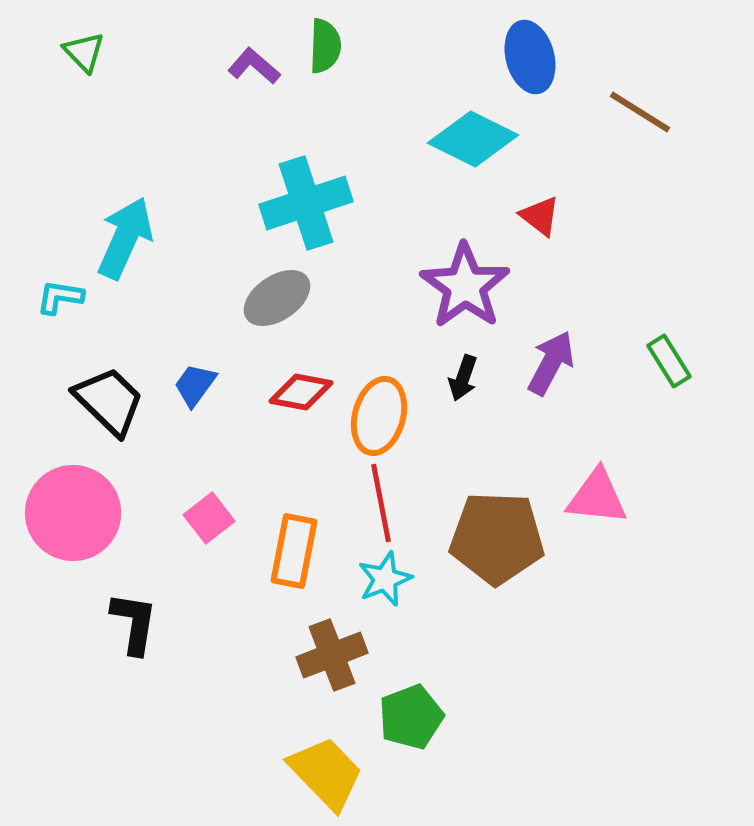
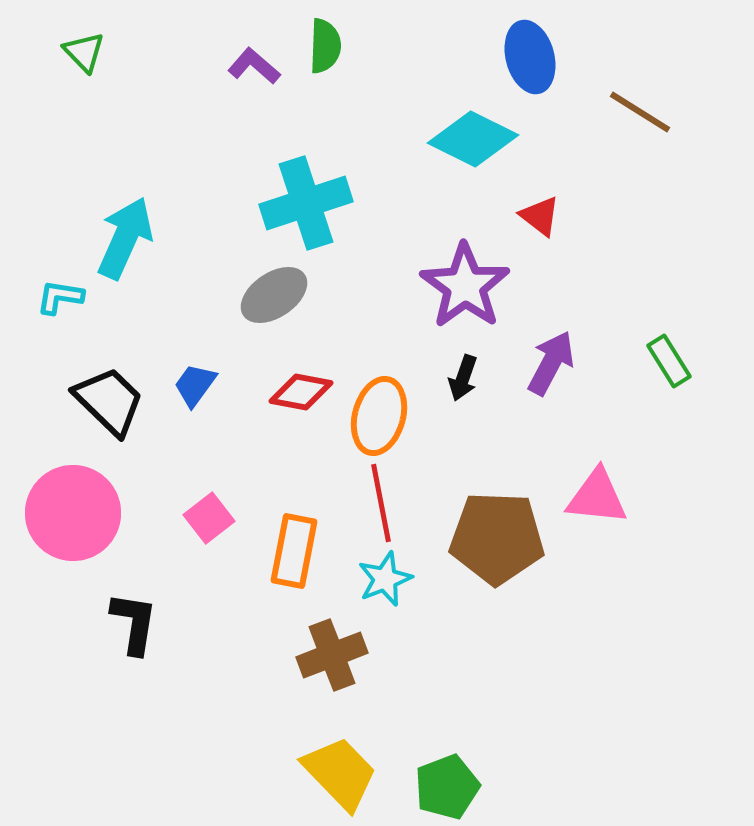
gray ellipse: moved 3 px left, 3 px up
green pentagon: moved 36 px right, 70 px down
yellow trapezoid: moved 14 px right
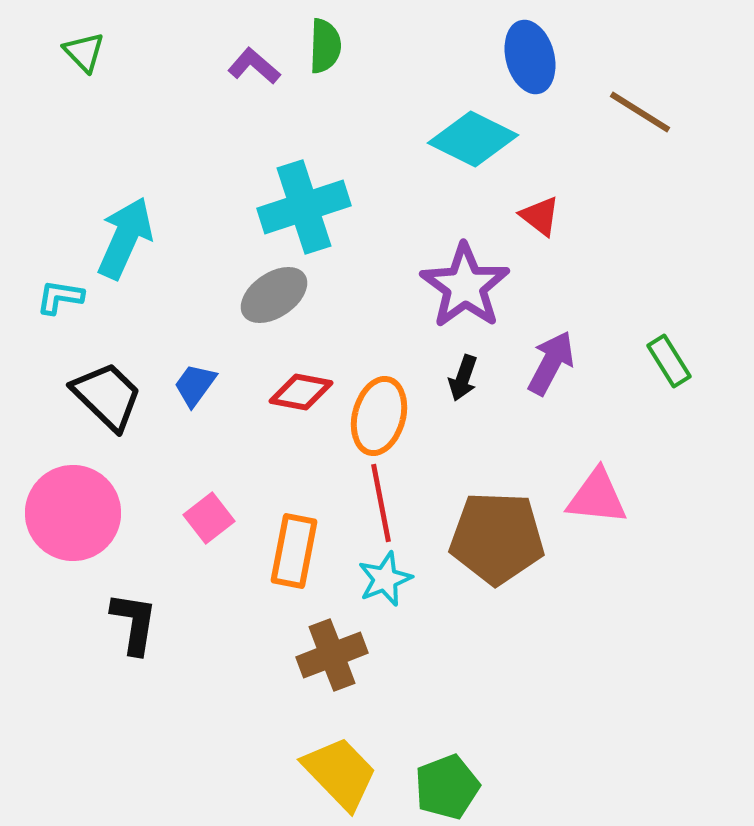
cyan cross: moved 2 px left, 4 px down
black trapezoid: moved 2 px left, 5 px up
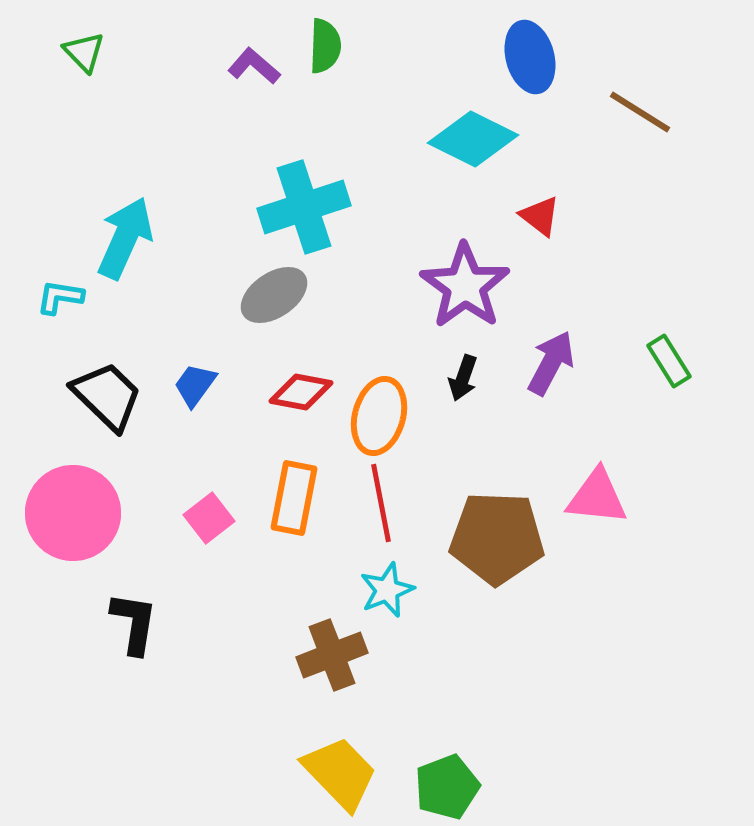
orange rectangle: moved 53 px up
cyan star: moved 2 px right, 11 px down
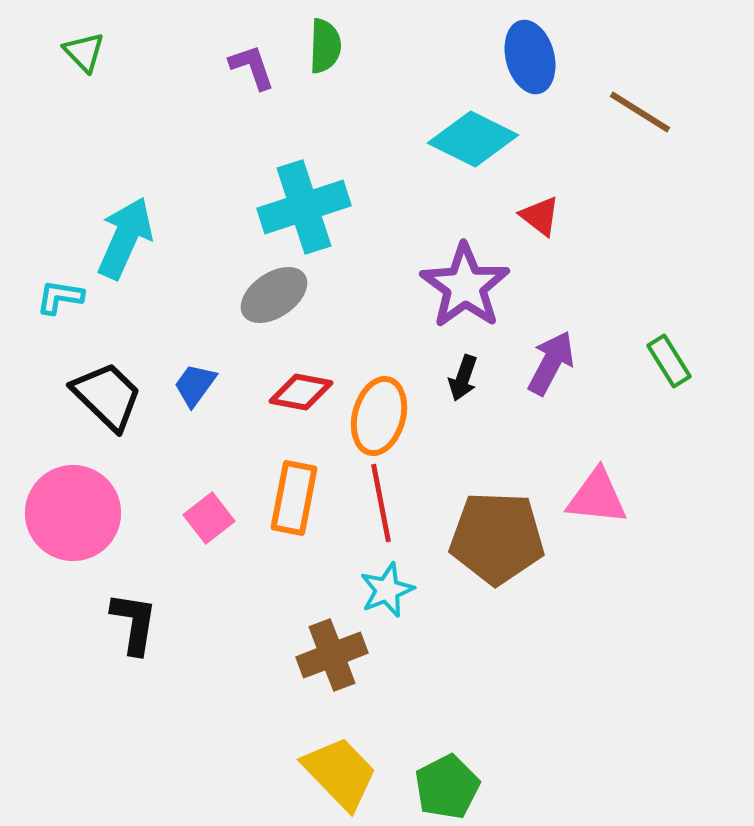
purple L-shape: moved 2 px left, 1 px down; rotated 30 degrees clockwise
green pentagon: rotated 6 degrees counterclockwise
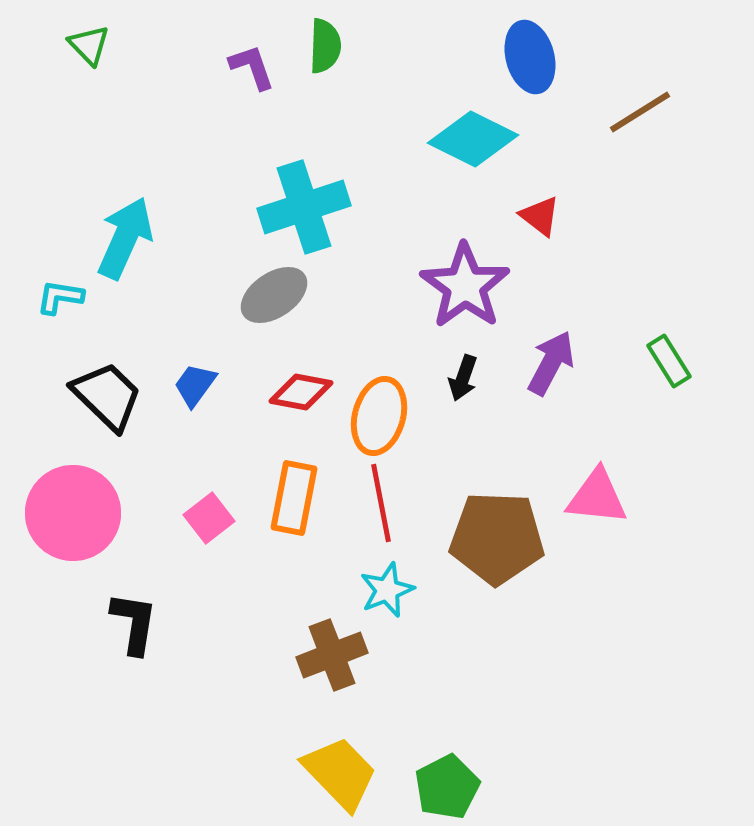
green triangle: moved 5 px right, 7 px up
brown line: rotated 64 degrees counterclockwise
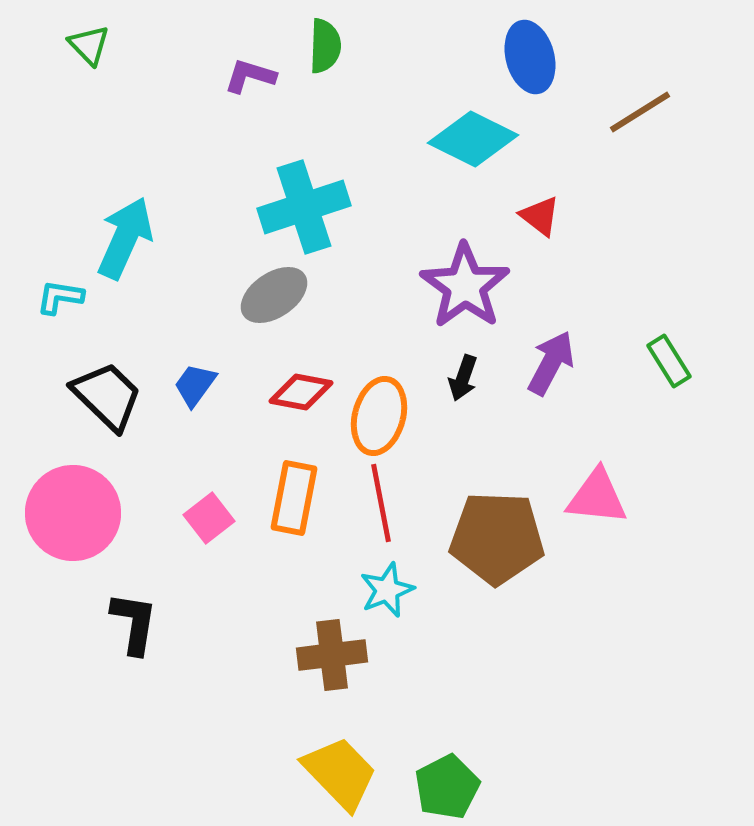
purple L-shape: moved 2 px left, 9 px down; rotated 54 degrees counterclockwise
brown cross: rotated 14 degrees clockwise
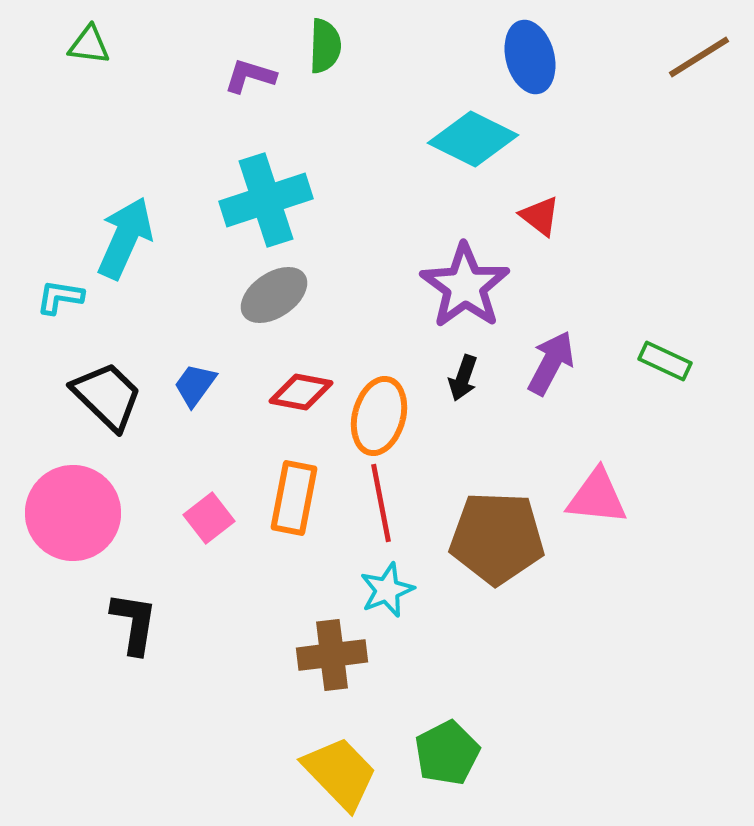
green triangle: rotated 39 degrees counterclockwise
brown line: moved 59 px right, 55 px up
cyan cross: moved 38 px left, 7 px up
green rectangle: moved 4 px left; rotated 33 degrees counterclockwise
green pentagon: moved 34 px up
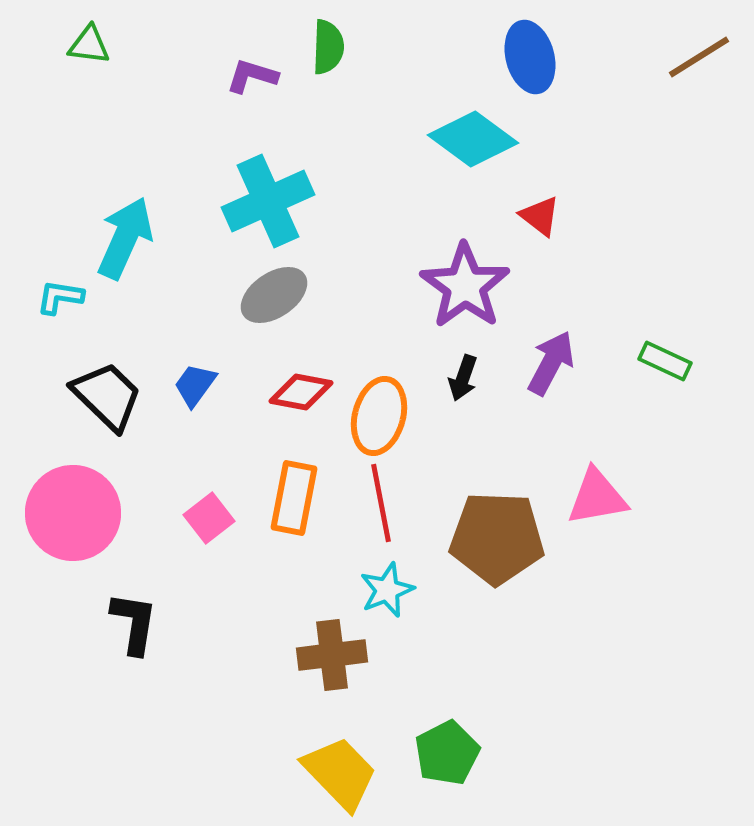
green semicircle: moved 3 px right, 1 px down
purple L-shape: moved 2 px right
cyan diamond: rotated 10 degrees clockwise
cyan cross: moved 2 px right, 1 px down; rotated 6 degrees counterclockwise
pink triangle: rotated 16 degrees counterclockwise
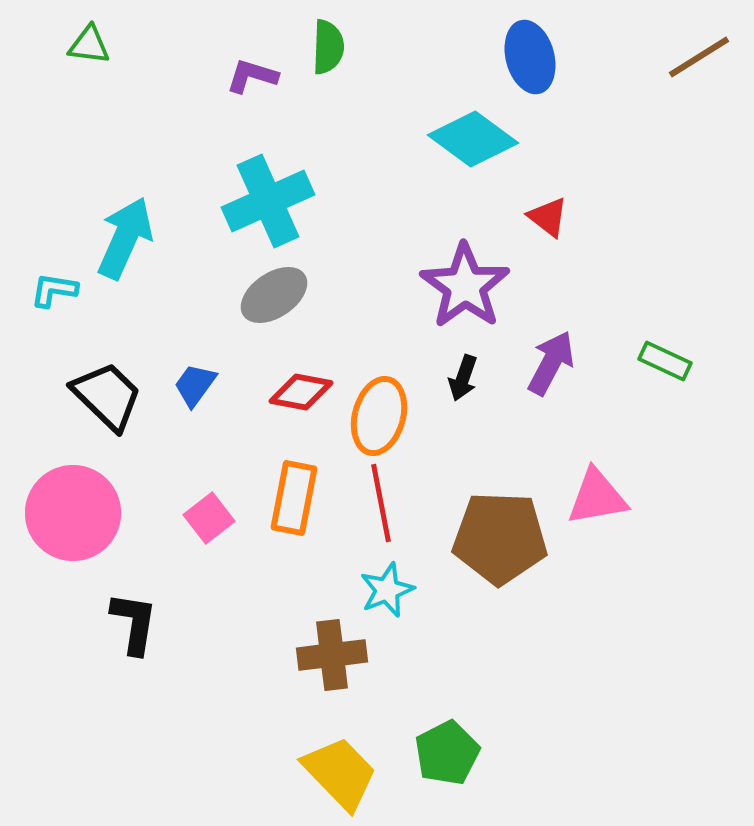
red triangle: moved 8 px right, 1 px down
cyan L-shape: moved 6 px left, 7 px up
brown pentagon: moved 3 px right
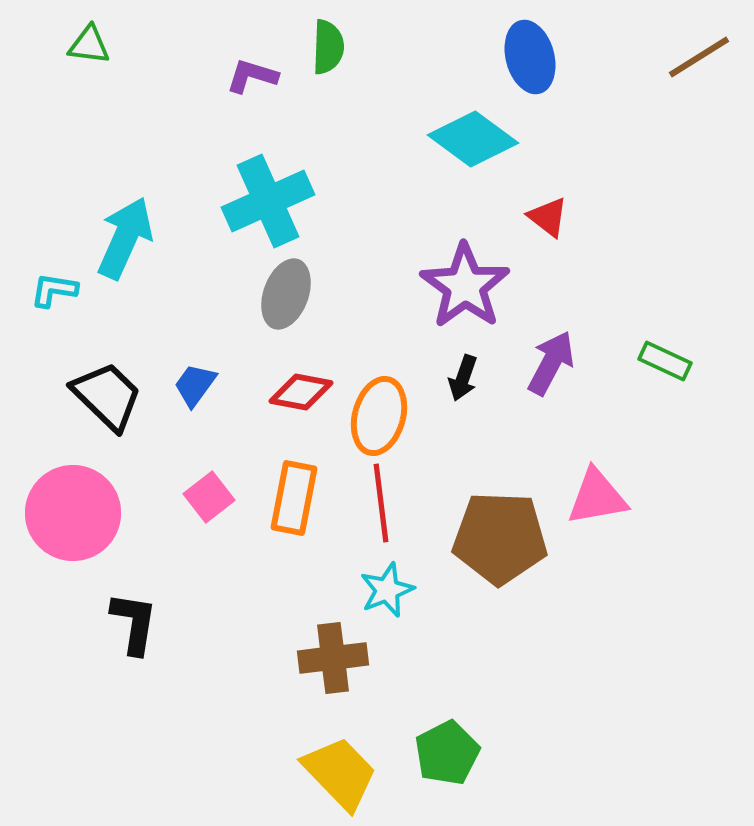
gray ellipse: moved 12 px right, 1 px up; rotated 36 degrees counterclockwise
red line: rotated 4 degrees clockwise
pink square: moved 21 px up
brown cross: moved 1 px right, 3 px down
